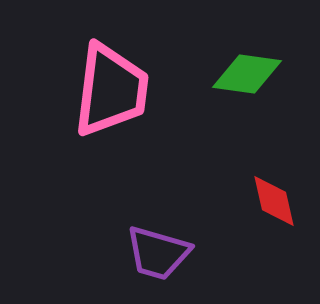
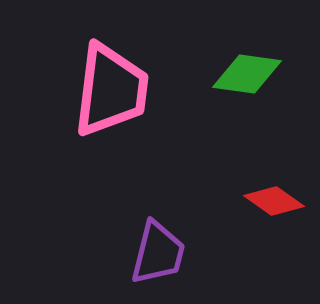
red diamond: rotated 42 degrees counterclockwise
purple trapezoid: rotated 92 degrees counterclockwise
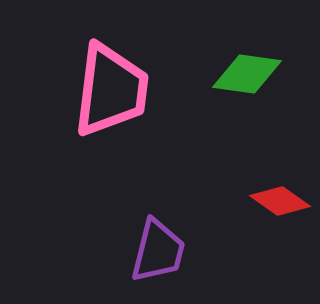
red diamond: moved 6 px right
purple trapezoid: moved 2 px up
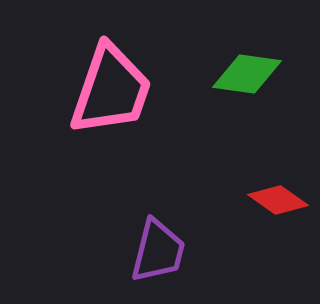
pink trapezoid: rotated 12 degrees clockwise
red diamond: moved 2 px left, 1 px up
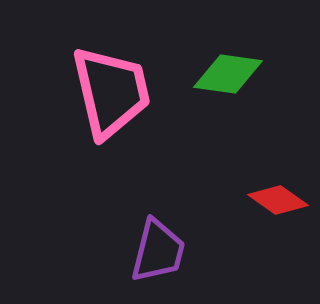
green diamond: moved 19 px left
pink trapezoid: moved 2 px down; rotated 32 degrees counterclockwise
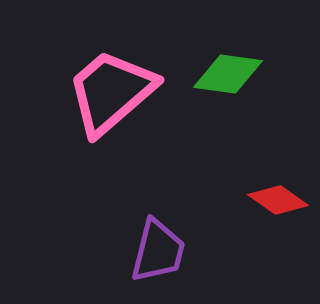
pink trapezoid: rotated 118 degrees counterclockwise
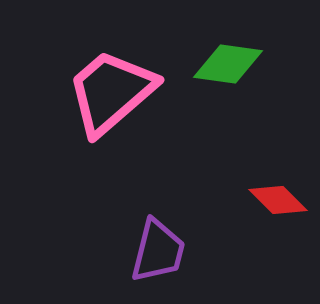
green diamond: moved 10 px up
red diamond: rotated 10 degrees clockwise
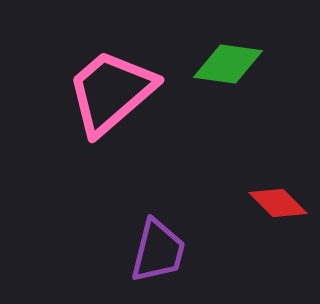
red diamond: moved 3 px down
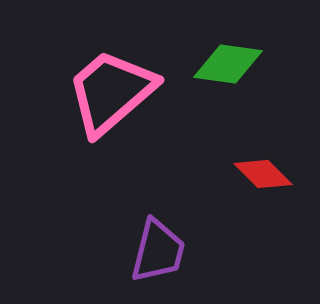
red diamond: moved 15 px left, 29 px up
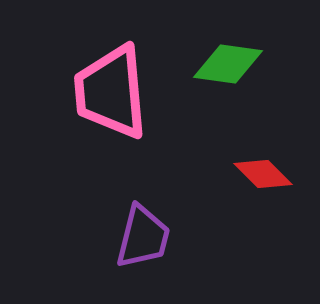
pink trapezoid: rotated 54 degrees counterclockwise
purple trapezoid: moved 15 px left, 14 px up
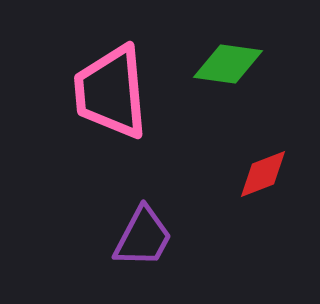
red diamond: rotated 66 degrees counterclockwise
purple trapezoid: rotated 14 degrees clockwise
